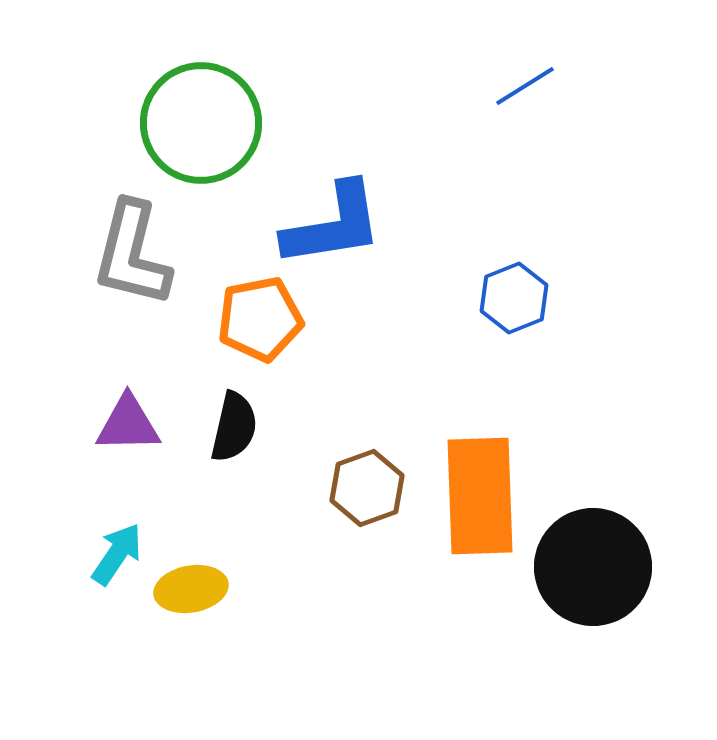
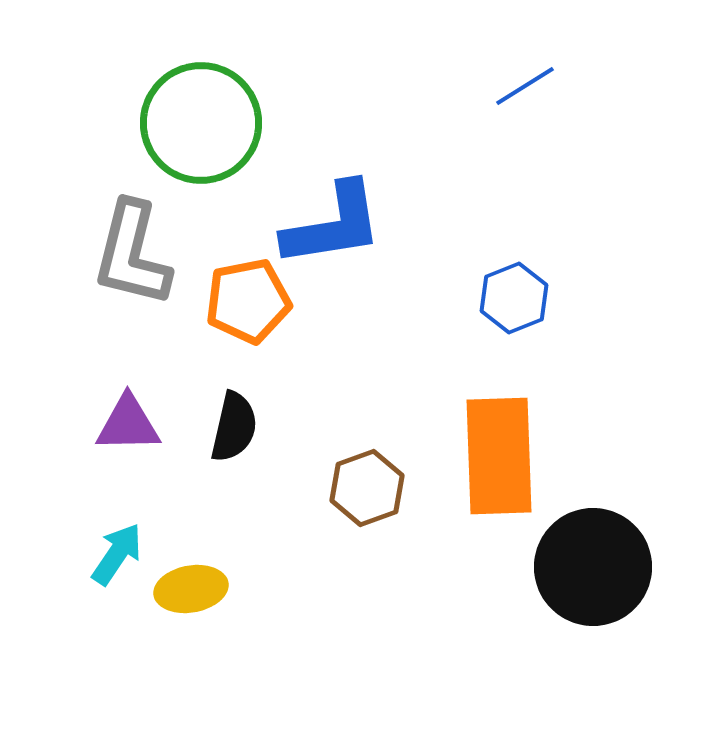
orange pentagon: moved 12 px left, 18 px up
orange rectangle: moved 19 px right, 40 px up
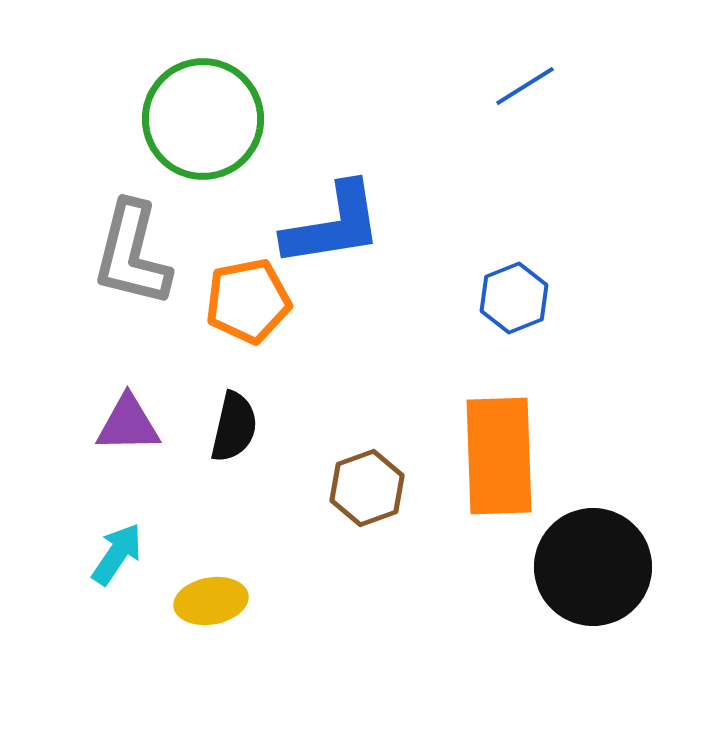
green circle: moved 2 px right, 4 px up
yellow ellipse: moved 20 px right, 12 px down
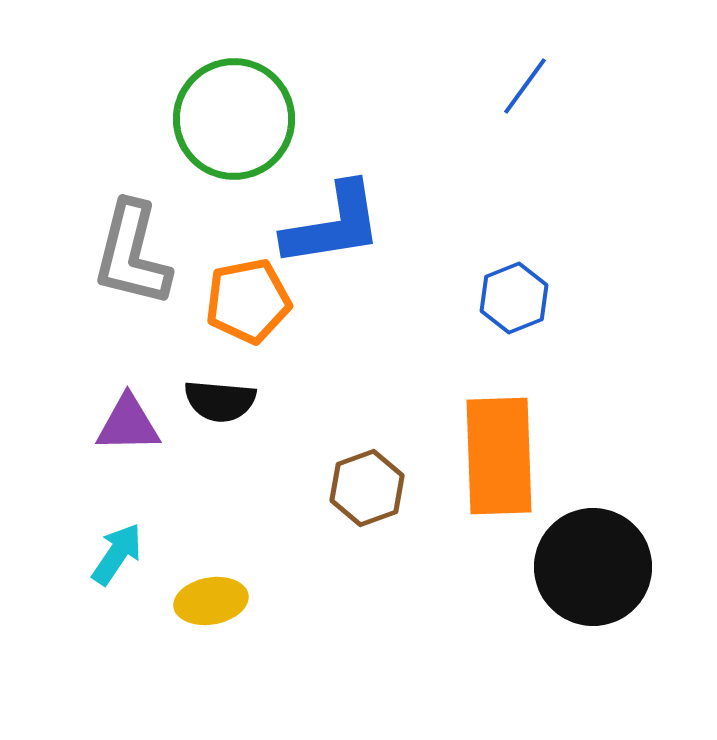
blue line: rotated 22 degrees counterclockwise
green circle: moved 31 px right
black semicircle: moved 14 px left, 26 px up; rotated 82 degrees clockwise
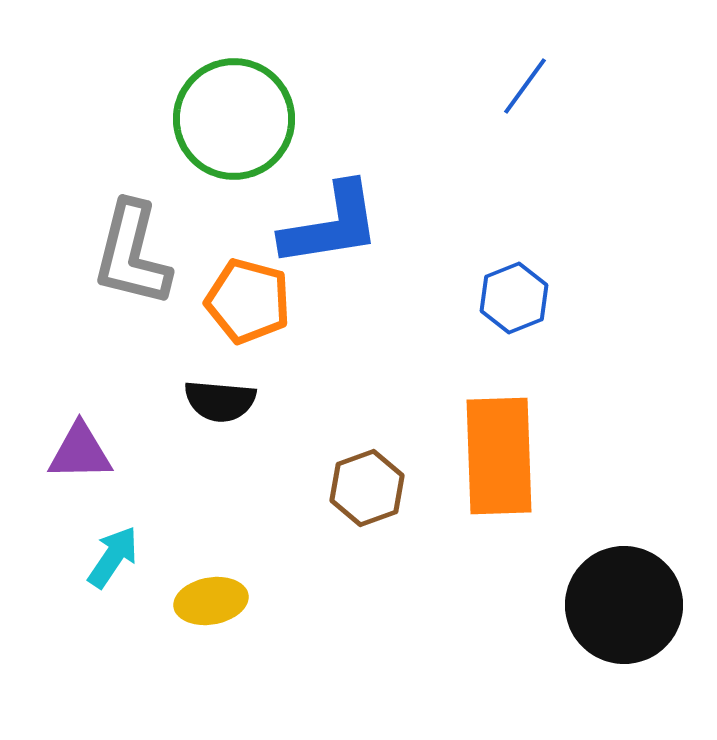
blue L-shape: moved 2 px left
orange pentagon: rotated 26 degrees clockwise
purple triangle: moved 48 px left, 28 px down
cyan arrow: moved 4 px left, 3 px down
black circle: moved 31 px right, 38 px down
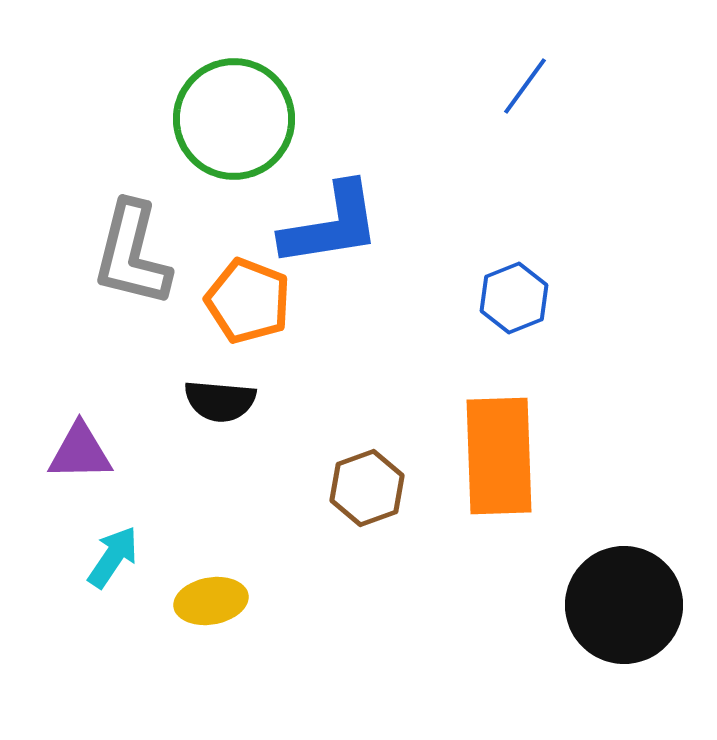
orange pentagon: rotated 6 degrees clockwise
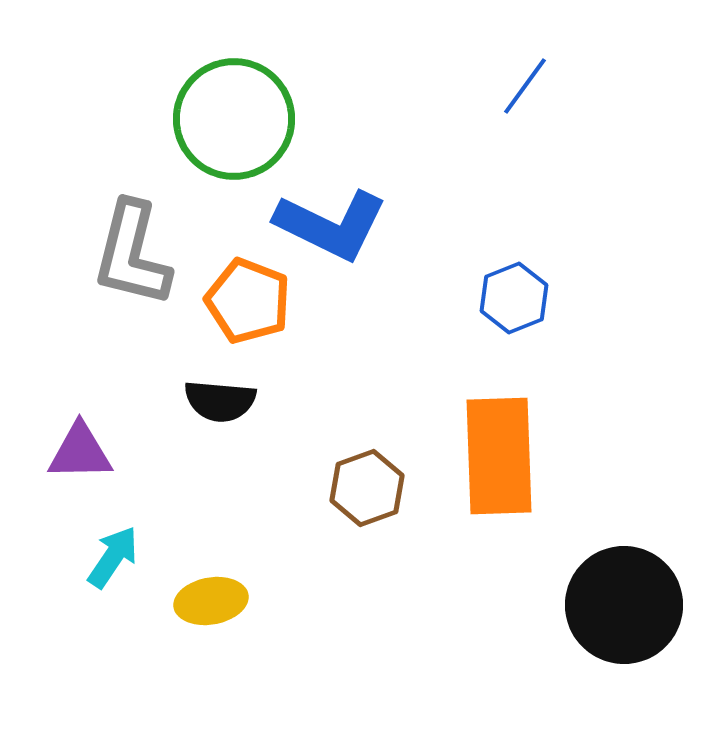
blue L-shape: rotated 35 degrees clockwise
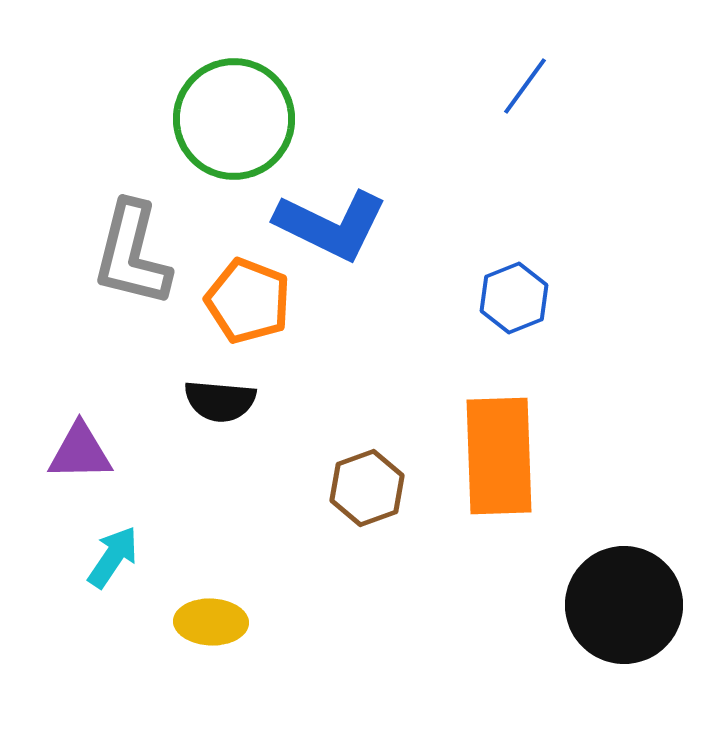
yellow ellipse: moved 21 px down; rotated 12 degrees clockwise
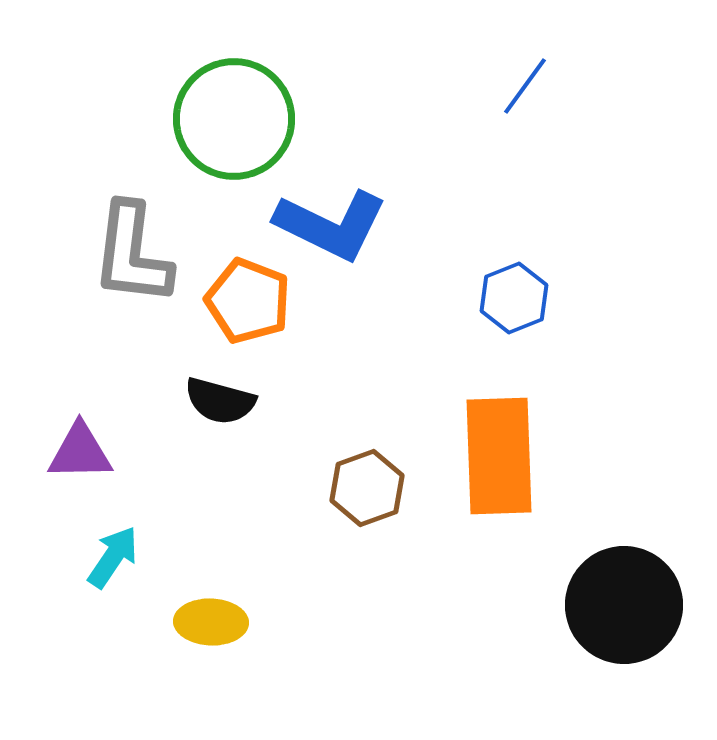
gray L-shape: rotated 7 degrees counterclockwise
black semicircle: rotated 10 degrees clockwise
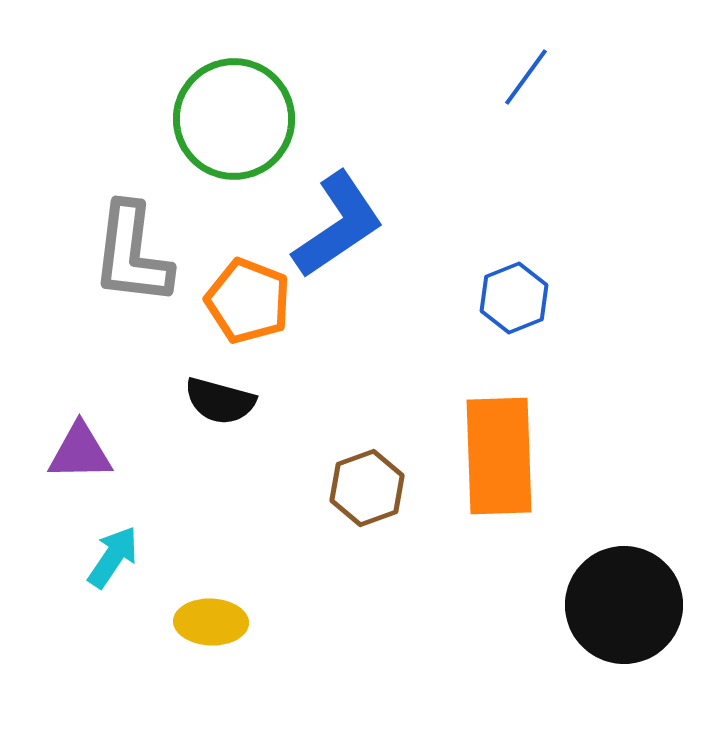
blue line: moved 1 px right, 9 px up
blue L-shape: moved 7 px right; rotated 60 degrees counterclockwise
